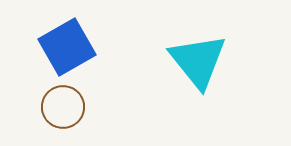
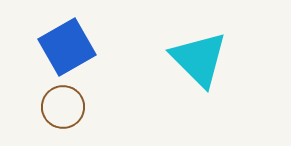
cyan triangle: moved 1 px right, 2 px up; rotated 6 degrees counterclockwise
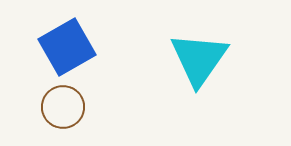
cyan triangle: rotated 20 degrees clockwise
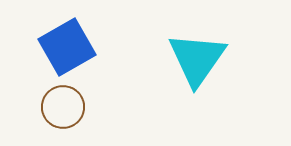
cyan triangle: moved 2 px left
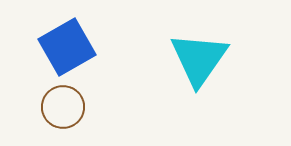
cyan triangle: moved 2 px right
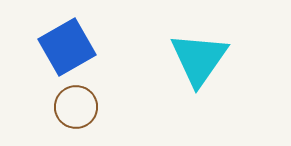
brown circle: moved 13 px right
